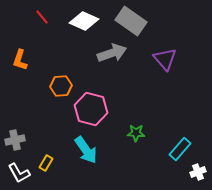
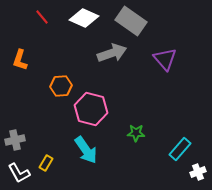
white diamond: moved 3 px up
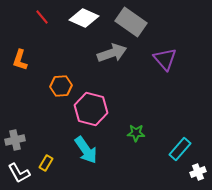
gray rectangle: moved 1 px down
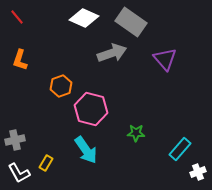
red line: moved 25 px left
orange hexagon: rotated 15 degrees counterclockwise
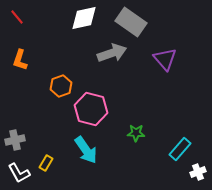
white diamond: rotated 36 degrees counterclockwise
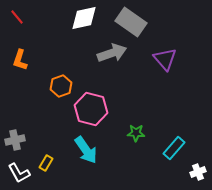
cyan rectangle: moved 6 px left, 1 px up
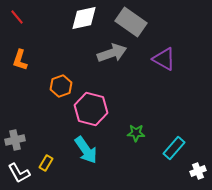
purple triangle: moved 1 px left; rotated 20 degrees counterclockwise
white cross: moved 1 px up
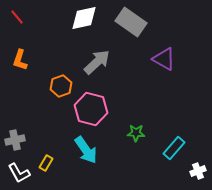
gray arrow: moved 15 px left, 9 px down; rotated 24 degrees counterclockwise
